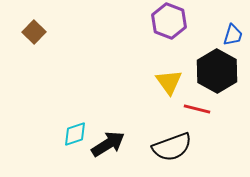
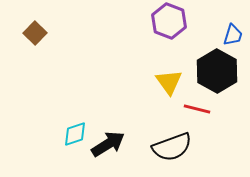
brown square: moved 1 px right, 1 px down
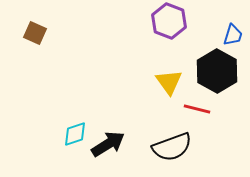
brown square: rotated 20 degrees counterclockwise
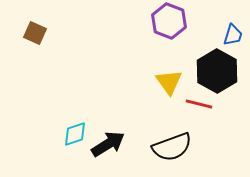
red line: moved 2 px right, 5 px up
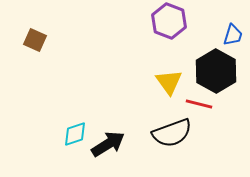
brown square: moved 7 px down
black hexagon: moved 1 px left
black semicircle: moved 14 px up
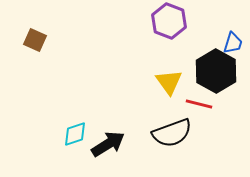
blue trapezoid: moved 8 px down
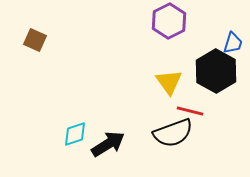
purple hexagon: rotated 12 degrees clockwise
red line: moved 9 px left, 7 px down
black semicircle: moved 1 px right
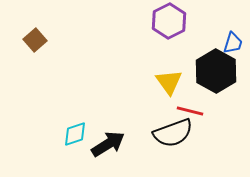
brown square: rotated 25 degrees clockwise
